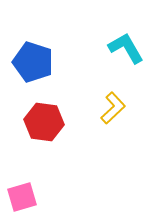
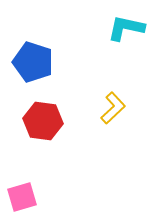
cyan L-shape: moved 20 px up; rotated 48 degrees counterclockwise
red hexagon: moved 1 px left, 1 px up
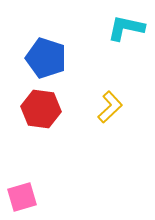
blue pentagon: moved 13 px right, 4 px up
yellow L-shape: moved 3 px left, 1 px up
red hexagon: moved 2 px left, 12 px up
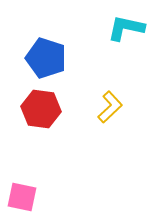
pink square: rotated 28 degrees clockwise
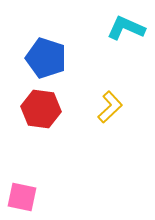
cyan L-shape: rotated 12 degrees clockwise
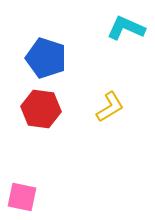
yellow L-shape: rotated 12 degrees clockwise
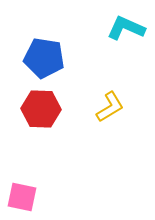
blue pentagon: moved 2 px left; rotated 9 degrees counterclockwise
red hexagon: rotated 6 degrees counterclockwise
